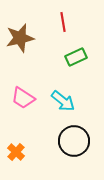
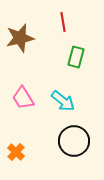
green rectangle: rotated 50 degrees counterclockwise
pink trapezoid: rotated 25 degrees clockwise
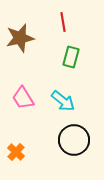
green rectangle: moved 5 px left
black circle: moved 1 px up
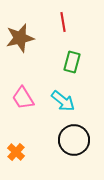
green rectangle: moved 1 px right, 5 px down
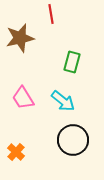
red line: moved 12 px left, 8 px up
black circle: moved 1 px left
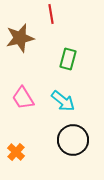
green rectangle: moved 4 px left, 3 px up
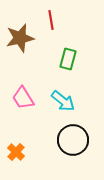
red line: moved 6 px down
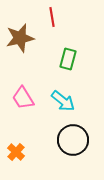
red line: moved 1 px right, 3 px up
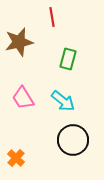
brown star: moved 1 px left, 4 px down
orange cross: moved 6 px down
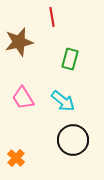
green rectangle: moved 2 px right
